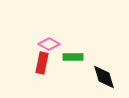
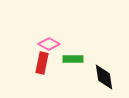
green rectangle: moved 2 px down
black diamond: rotated 8 degrees clockwise
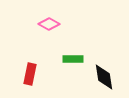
pink diamond: moved 20 px up
red rectangle: moved 12 px left, 11 px down
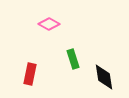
green rectangle: rotated 72 degrees clockwise
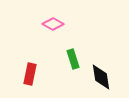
pink diamond: moved 4 px right
black diamond: moved 3 px left
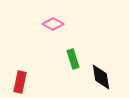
red rectangle: moved 10 px left, 8 px down
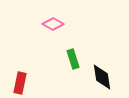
black diamond: moved 1 px right
red rectangle: moved 1 px down
